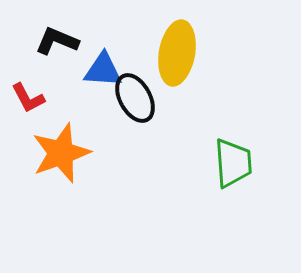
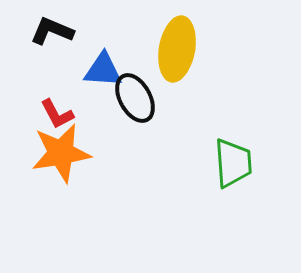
black L-shape: moved 5 px left, 10 px up
yellow ellipse: moved 4 px up
red L-shape: moved 29 px right, 16 px down
orange star: rotated 10 degrees clockwise
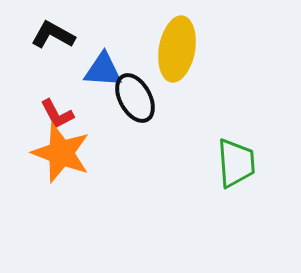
black L-shape: moved 1 px right, 4 px down; rotated 6 degrees clockwise
orange star: rotated 30 degrees clockwise
green trapezoid: moved 3 px right
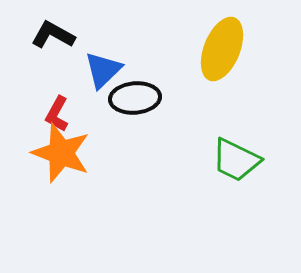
yellow ellipse: moved 45 px right; rotated 12 degrees clockwise
blue triangle: rotated 48 degrees counterclockwise
black ellipse: rotated 66 degrees counterclockwise
red L-shape: rotated 57 degrees clockwise
green trapezoid: moved 3 px up; rotated 120 degrees clockwise
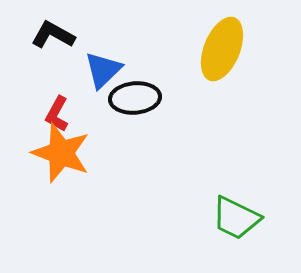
green trapezoid: moved 58 px down
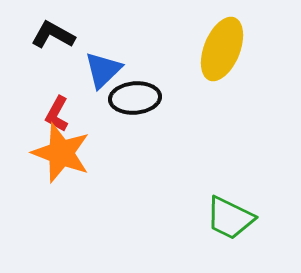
green trapezoid: moved 6 px left
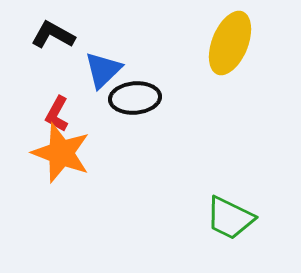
yellow ellipse: moved 8 px right, 6 px up
